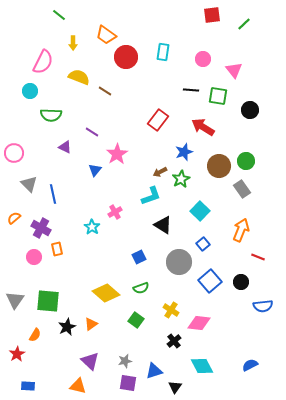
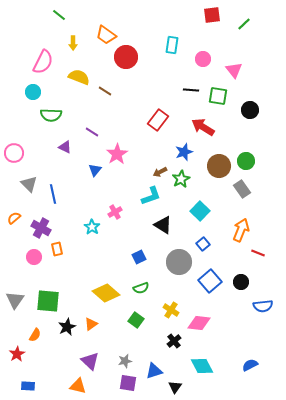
cyan rectangle at (163, 52): moved 9 px right, 7 px up
cyan circle at (30, 91): moved 3 px right, 1 px down
red line at (258, 257): moved 4 px up
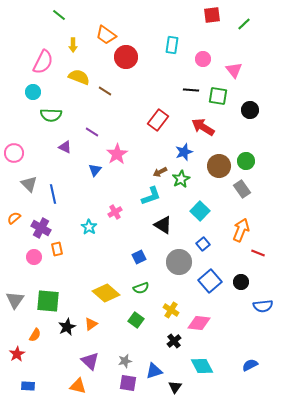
yellow arrow at (73, 43): moved 2 px down
cyan star at (92, 227): moved 3 px left
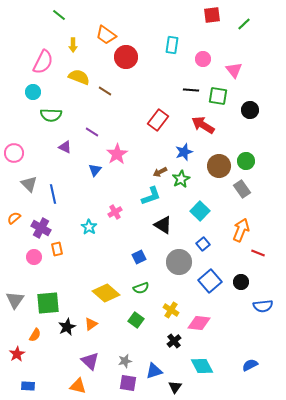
red arrow at (203, 127): moved 2 px up
green square at (48, 301): moved 2 px down; rotated 10 degrees counterclockwise
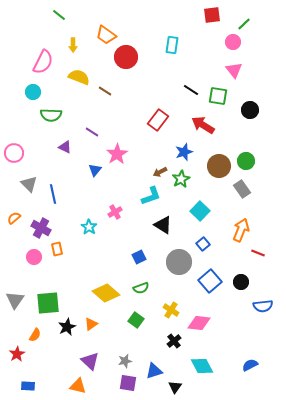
pink circle at (203, 59): moved 30 px right, 17 px up
black line at (191, 90): rotated 28 degrees clockwise
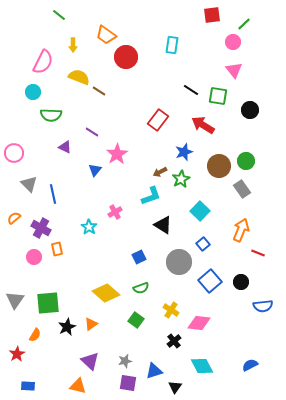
brown line at (105, 91): moved 6 px left
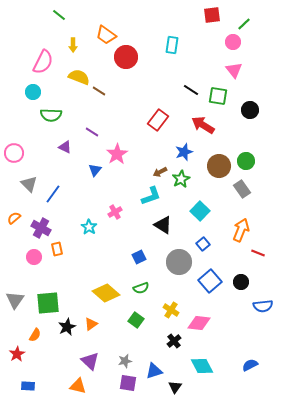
blue line at (53, 194): rotated 48 degrees clockwise
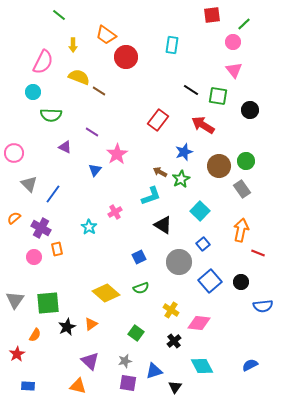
brown arrow at (160, 172): rotated 56 degrees clockwise
orange arrow at (241, 230): rotated 10 degrees counterclockwise
green square at (136, 320): moved 13 px down
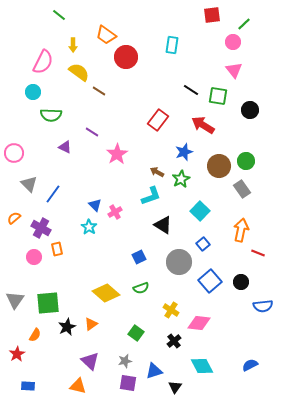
yellow semicircle at (79, 77): moved 5 px up; rotated 15 degrees clockwise
blue triangle at (95, 170): moved 35 px down; rotated 24 degrees counterclockwise
brown arrow at (160, 172): moved 3 px left
